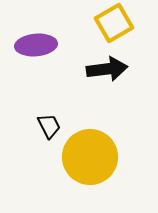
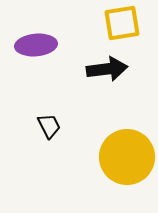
yellow square: moved 8 px right; rotated 21 degrees clockwise
yellow circle: moved 37 px right
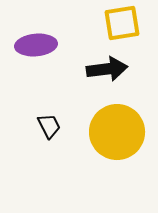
yellow circle: moved 10 px left, 25 px up
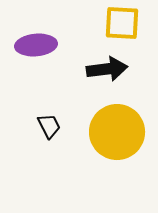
yellow square: rotated 12 degrees clockwise
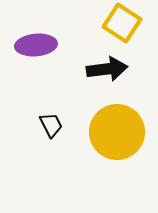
yellow square: rotated 30 degrees clockwise
black trapezoid: moved 2 px right, 1 px up
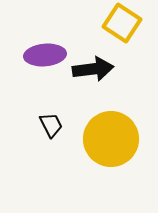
purple ellipse: moved 9 px right, 10 px down
black arrow: moved 14 px left
yellow circle: moved 6 px left, 7 px down
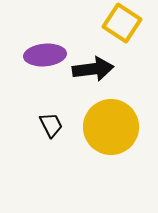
yellow circle: moved 12 px up
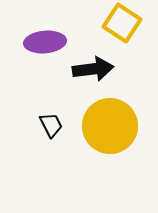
purple ellipse: moved 13 px up
yellow circle: moved 1 px left, 1 px up
